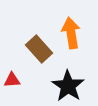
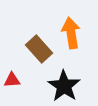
black star: moved 4 px left
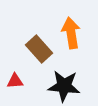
red triangle: moved 3 px right, 1 px down
black star: rotated 28 degrees counterclockwise
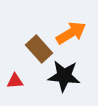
orange arrow: rotated 68 degrees clockwise
black star: moved 10 px up
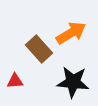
black star: moved 9 px right, 6 px down
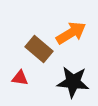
brown rectangle: rotated 8 degrees counterclockwise
red triangle: moved 5 px right, 3 px up; rotated 12 degrees clockwise
